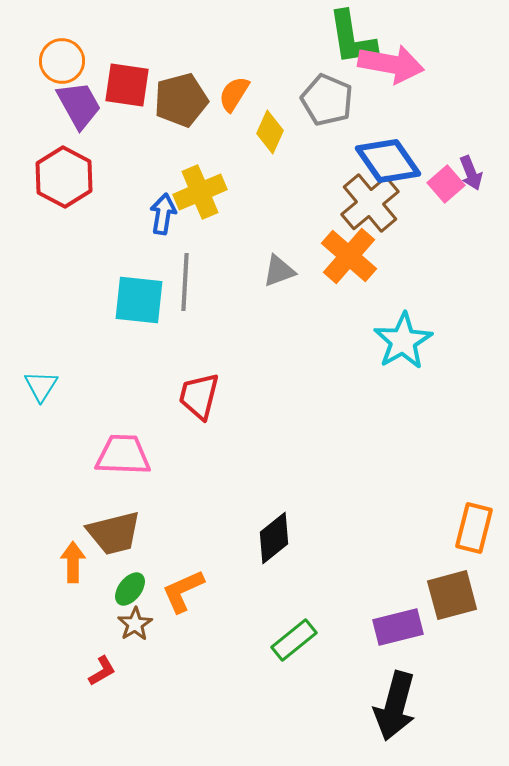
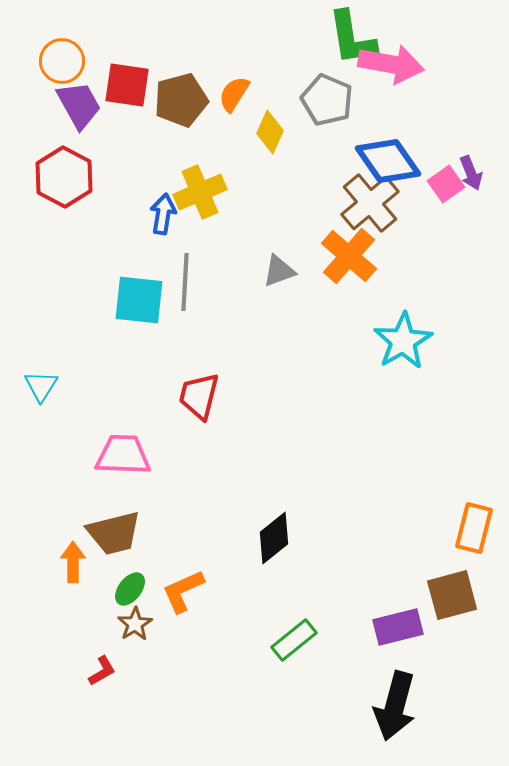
pink square: rotated 6 degrees clockwise
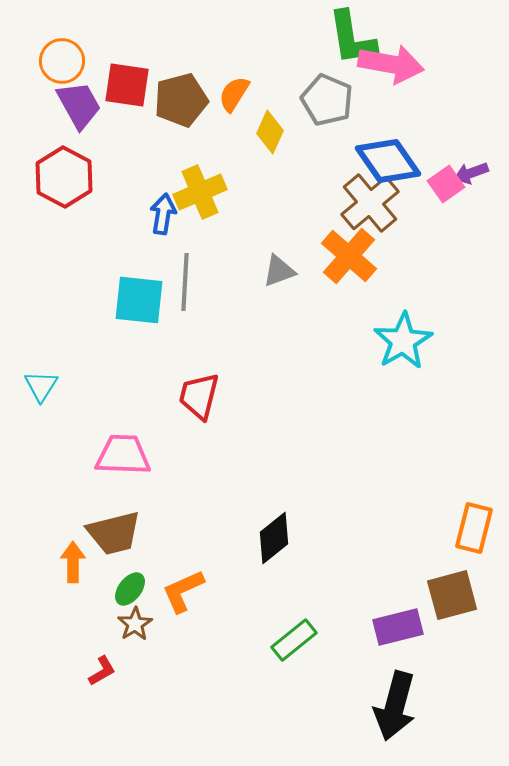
purple arrow: rotated 92 degrees clockwise
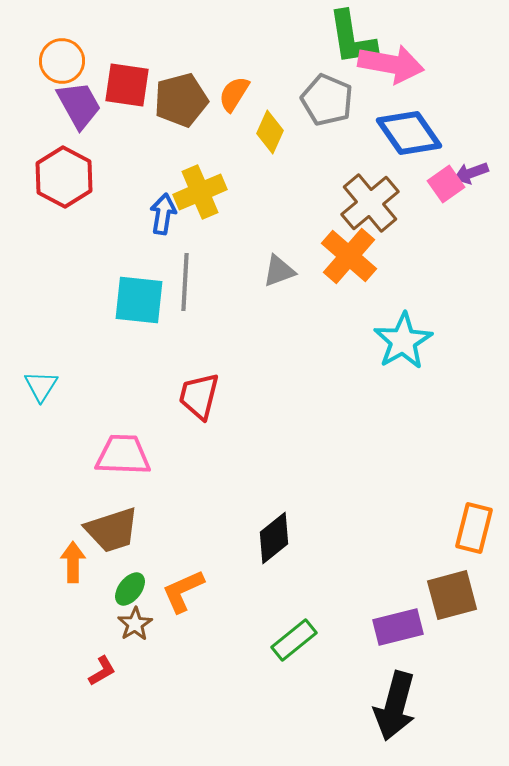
blue diamond: moved 21 px right, 28 px up
brown trapezoid: moved 2 px left, 3 px up; rotated 4 degrees counterclockwise
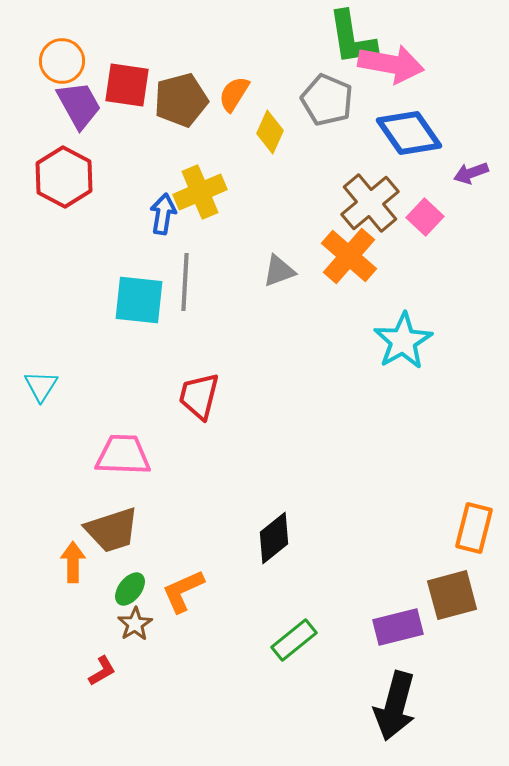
pink square: moved 21 px left, 33 px down; rotated 12 degrees counterclockwise
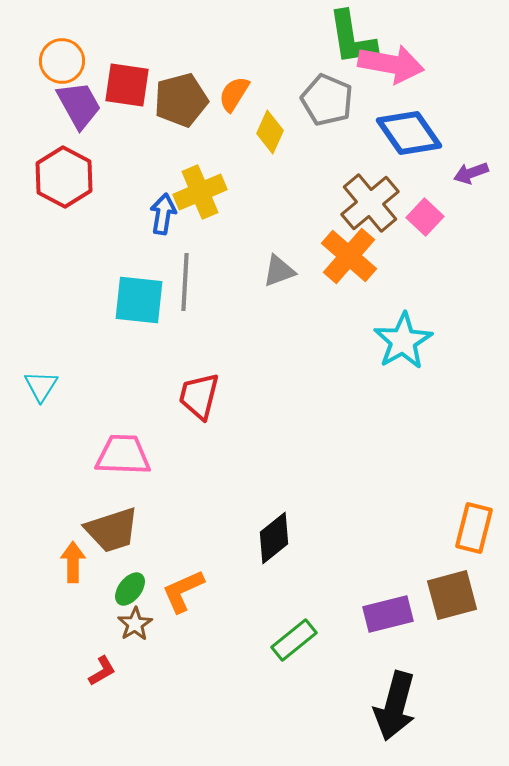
purple rectangle: moved 10 px left, 13 px up
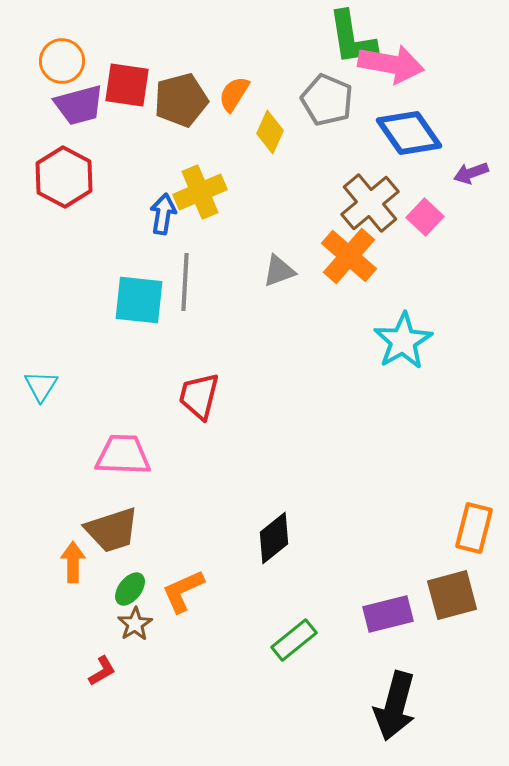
purple trapezoid: rotated 104 degrees clockwise
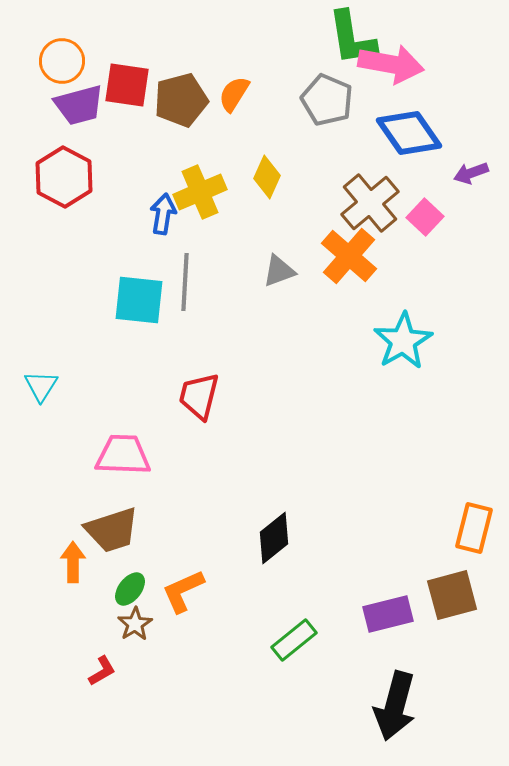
yellow diamond: moved 3 px left, 45 px down
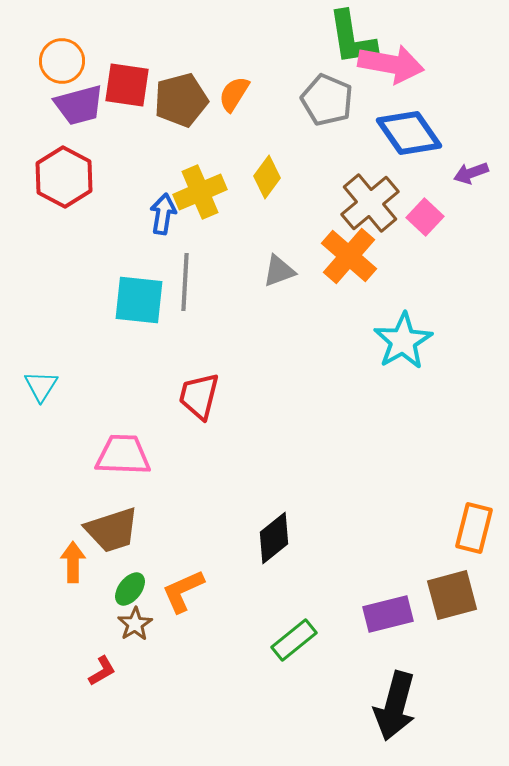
yellow diamond: rotated 12 degrees clockwise
